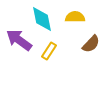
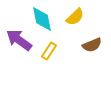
yellow semicircle: rotated 138 degrees clockwise
brown semicircle: moved 1 px right, 1 px down; rotated 24 degrees clockwise
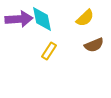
yellow semicircle: moved 10 px right, 1 px down
purple arrow: moved 21 px up; rotated 140 degrees clockwise
brown semicircle: moved 2 px right
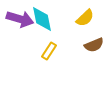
purple arrow: moved 1 px right; rotated 20 degrees clockwise
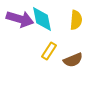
yellow semicircle: moved 9 px left, 2 px down; rotated 42 degrees counterclockwise
brown semicircle: moved 21 px left, 15 px down
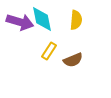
purple arrow: moved 3 px down
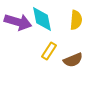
purple arrow: moved 2 px left
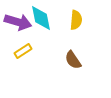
cyan diamond: moved 1 px left, 1 px up
yellow rectangle: moved 26 px left; rotated 24 degrees clockwise
brown semicircle: rotated 78 degrees clockwise
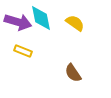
yellow semicircle: moved 1 px left, 3 px down; rotated 60 degrees counterclockwise
yellow rectangle: rotated 54 degrees clockwise
brown semicircle: moved 13 px down
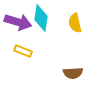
cyan diamond: rotated 20 degrees clockwise
yellow semicircle: rotated 138 degrees counterclockwise
brown semicircle: rotated 60 degrees counterclockwise
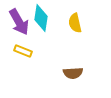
purple arrow: moved 1 px right; rotated 44 degrees clockwise
